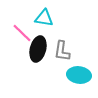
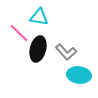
cyan triangle: moved 5 px left, 1 px up
pink line: moved 3 px left
gray L-shape: moved 4 px right, 1 px down; rotated 50 degrees counterclockwise
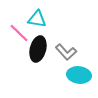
cyan triangle: moved 2 px left, 2 px down
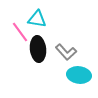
pink line: moved 1 px right, 1 px up; rotated 10 degrees clockwise
black ellipse: rotated 20 degrees counterclockwise
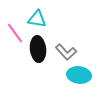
pink line: moved 5 px left, 1 px down
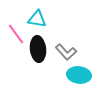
pink line: moved 1 px right, 1 px down
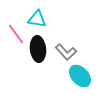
cyan ellipse: moved 1 px right, 1 px down; rotated 40 degrees clockwise
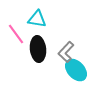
gray L-shape: rotated 85 degrees clockwise
cyan ellipse: moved 4 px left, 6 px up
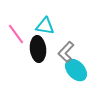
cyan triangle: moved 8 px right, 7 px down
